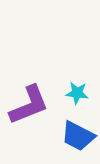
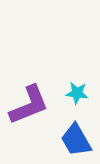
blue trapezoid: moved 2 px left, 4 px down; rotated 33 degrees clockwise
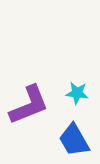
blue trapezoid: moved 2 px left
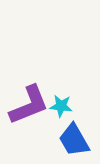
cyan star: moved 16 px left, 13 px down
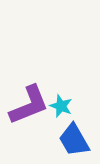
cyan star: rotated 15 degrees clockwise
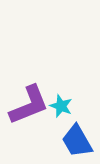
blue trapezoid: moved 3 px right, 1 px down
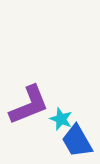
cyan star: moved 13 px down
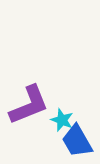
cyan star: moved 1 px right, 1 px down
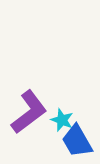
purple L-shape: moved 7 px down; rotated 15 degrees counterclockwise
